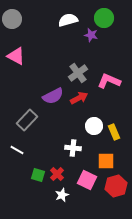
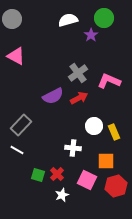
purple star: rotated 24 degrees clockwise
gray rectangle: moved 6 px left, 5 px down
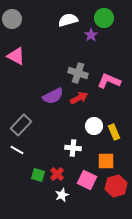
gray cross: rotated 36 degrees counterclockwise
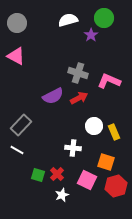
gray circle: moved 5 px right, 4 px down
orange square: moved 1 px down; rotated 18 degrees clockwise
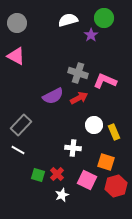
pink L-shape: moved 4 px left
white circle: moved 1 px up
white line: moved 1 px right
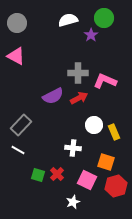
gray cross: rotated 18 degrees counterclockwise
white star: moved 11 px right, 7 px down
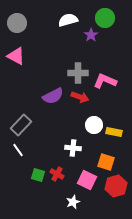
green circle: moved 1 px right
red arrow: moved 1 px right, 1 px up; rotated 48 degrees clockwise
yellow rectangle: rotated 56 degrees counterclockwise
white line: rotated 24 degrees clockwise
red cross: rotated 16 degrees counterclockwise
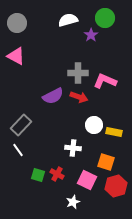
red arrow: moved 1 px left
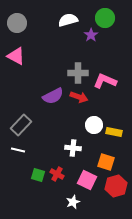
white line: rotated 40 degrees counterclockwise
